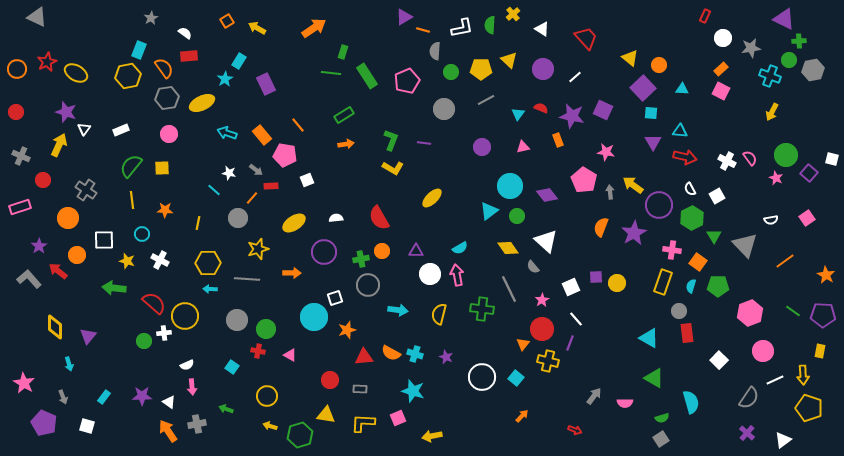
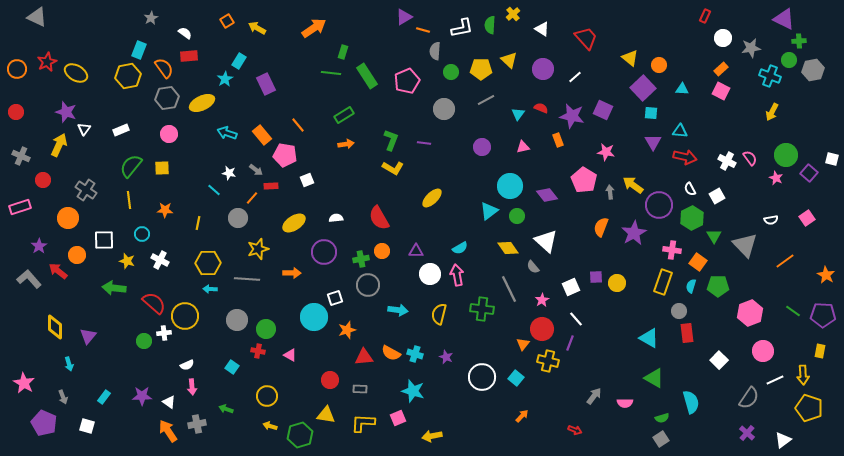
yellow line at (132, 200): moved 3 px left
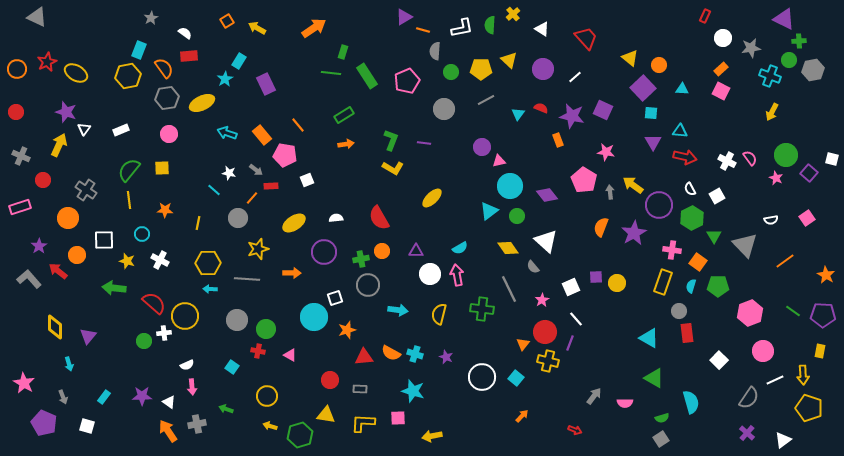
pink triangle at (523, 147): moved 24 px left, 14 px down
green semicircle at (131, 166): moved 2 px left, 4 px down
red circle at (542, 329): moved 3 px right, 3 px down
pink square at (398, 418): rotated 21 degrees clockwise
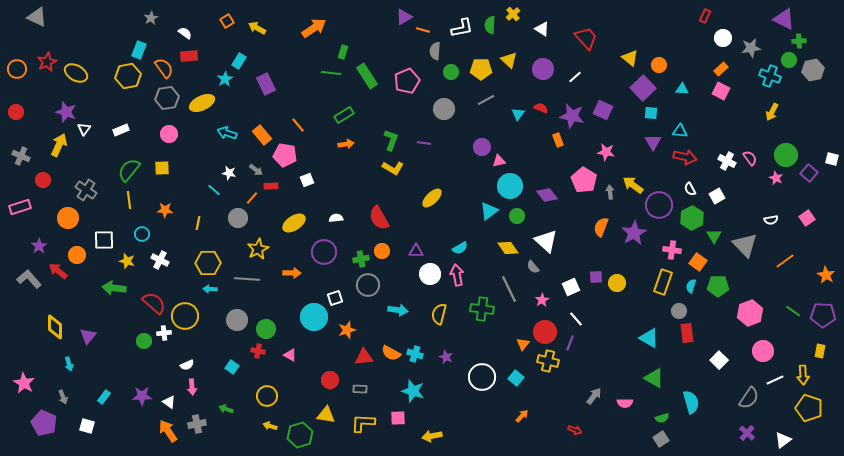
yellow star at (258, 249): rotated 10 degrees counterclockwise
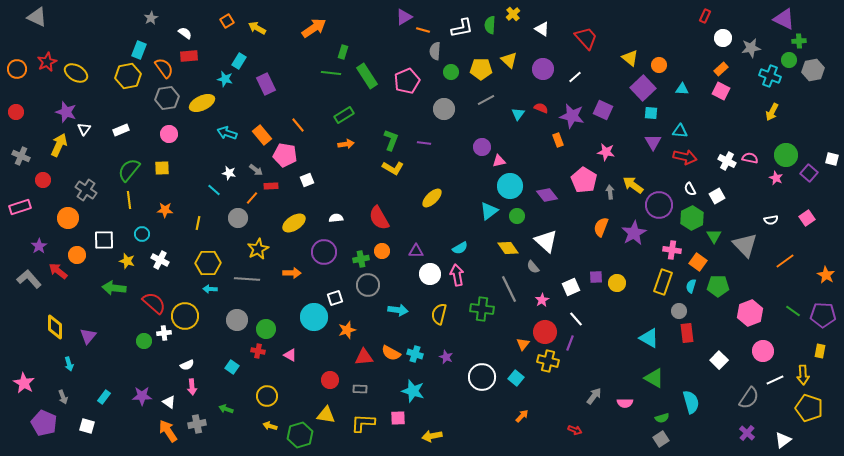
cyan star at (225, 79): rotated 28 degrees counterclockwise
pink semicircle at (750, 158): rotated 42 degrees counterclockwise
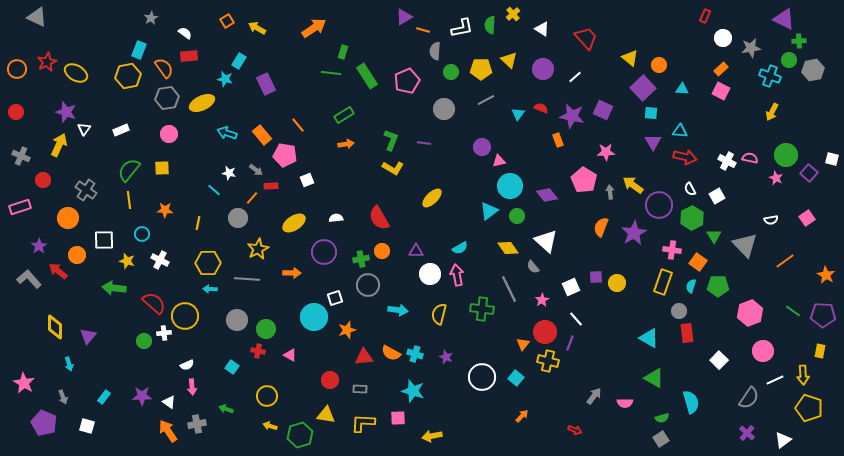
pink star at (606, 152): rotated 12 degrees counterclockwise
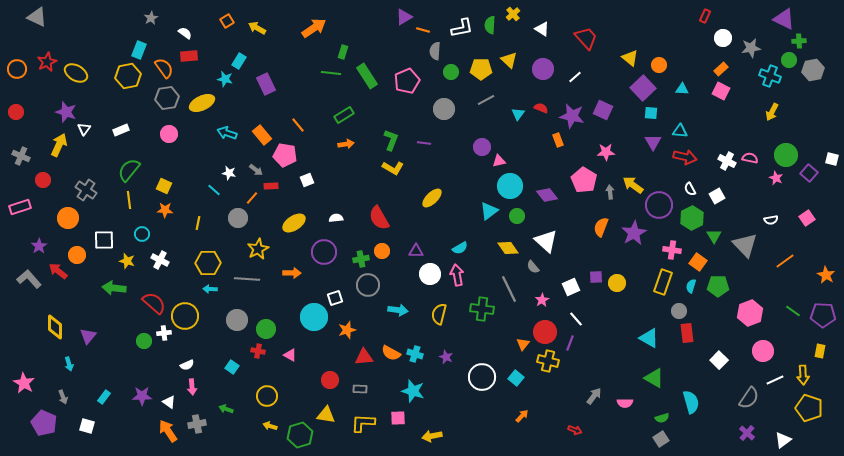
yellow square at (162, 168): moved 2 px right, 18 px down; rotated 28 degrees clockwise
